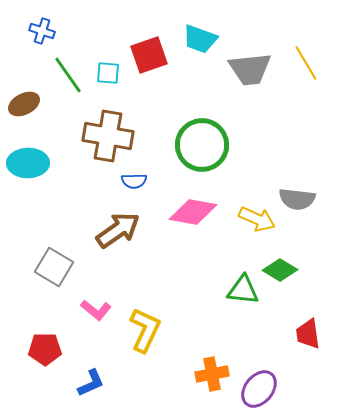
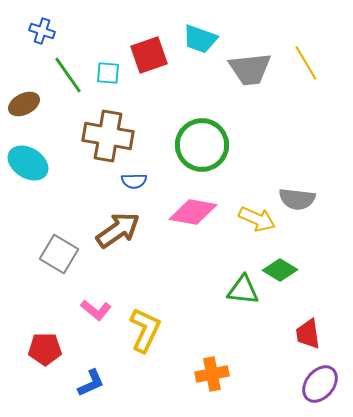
cyan ellipse: rotated 33 degrees clockwise
gray square: moved 5 px right, 13 px up
purple ellipse: moved 61 px right, 5 px up
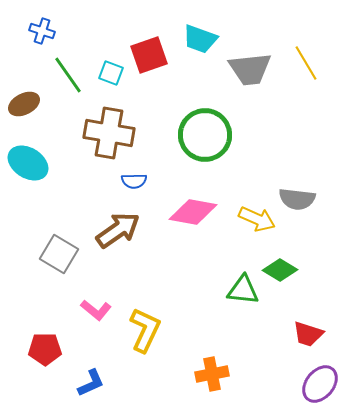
cyan square: moved 3 px right; rotated 15 degrees clockwise
brown cross: moved 1 px right, 3 px up
green circle: moved 3 px right, 10 px up
red trapezoid: rotated 64 degrees counterclockwise
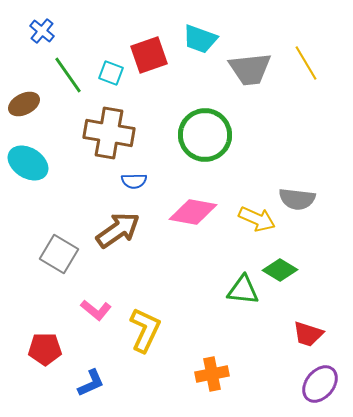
blue cross: rotated 20 degrees clockwise
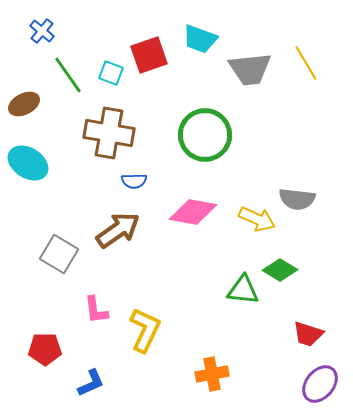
pink L-shape: rotated 44 degrees clockwise
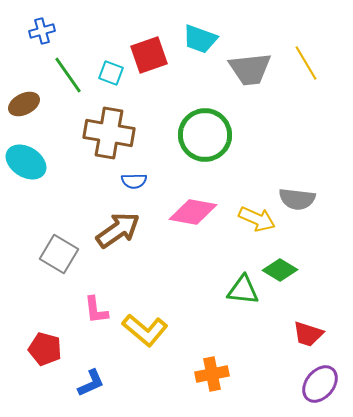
blue cross: rotated 35 degrees clockwise
cyan ellipse: moved 2 px left, 1 px up
yellow L-shape: rotated 105 degrees clockwise
red pentagon: rotated 16 degrees clockwise
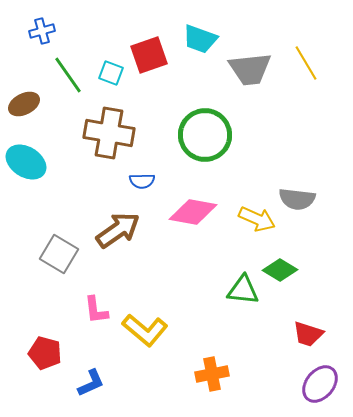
blue semicircle: moved 8 px right
red pentagon: moved 4 px down
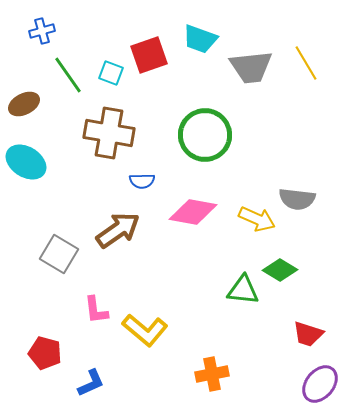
gray trapezoid: moved 1 px right, 2 px up
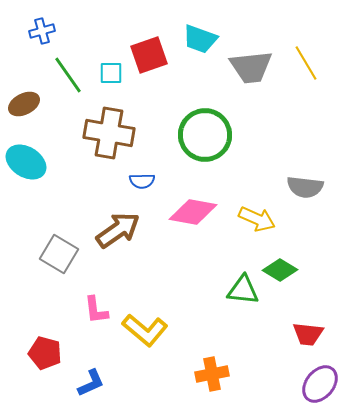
cyan square: rotated 20 degrees counterclockwise
gray semicircle: moved 8 px right, 12 px up
red trapezoid: rotated 12 degrees counterclockwise
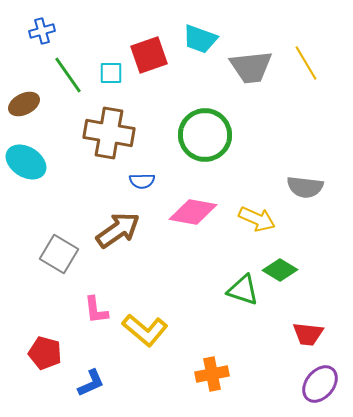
green triangle: rotated 12 degrees clockwise
